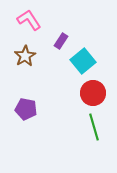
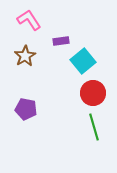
purple rectangle: rotated 49 degrees clockwise
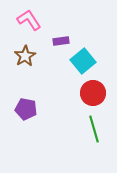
green line: moved 2 px down
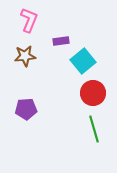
pink L-shape: rotated 55 degrees clockwise
brown star: rotated 25 degrees clockwise
purple pentagon: rotated 15 degrees counterclockwise
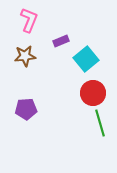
purple rectangle: rotated 14 degrees counterclockwise
cyan square: moved 3 px right, 2 px up
green line: moved 6 px right, 6 px up
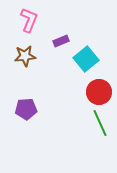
red circle: moved 6 px right, 1 px up
green line: rotated 8 degrees counterclockwise
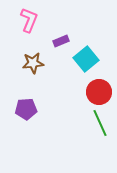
brown star: moved 8 px right, 7 px down
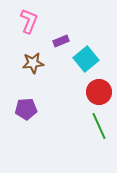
pink L-shape: moved 1 px down
green line: moved 1 px left, 3 px down
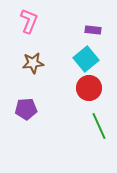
purple rectangle: moved 32 px right, 11 px up; rotated 28 degrees clockwise
red circle: moved 10 px left, 4 px up
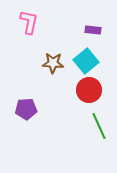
pink L-shape: moved 1 px down; rotated 10 degrees counterclockwise
cyan square: moved 2 px down
brown star: moved 20 px right; rotated 10 degrees clockwise
red circle: moved 2 px down
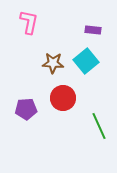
red circle: moved 26 px left, 8 px down
